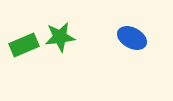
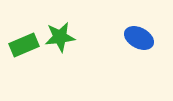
blue ellipse: moved 7 px right
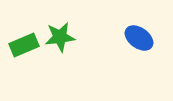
blue ellipse: rotated 8 degrees clockwise
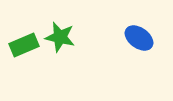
green star: rotated 20 degrees clockwise
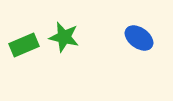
green star: moved 4 px right
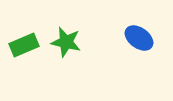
green star: moved 2 px right, 5 px down
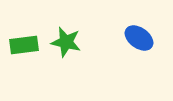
green rectangle: rotated 16 degrees clockwise
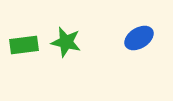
blue ellipse: rotated 68 degrees counterclockwise
